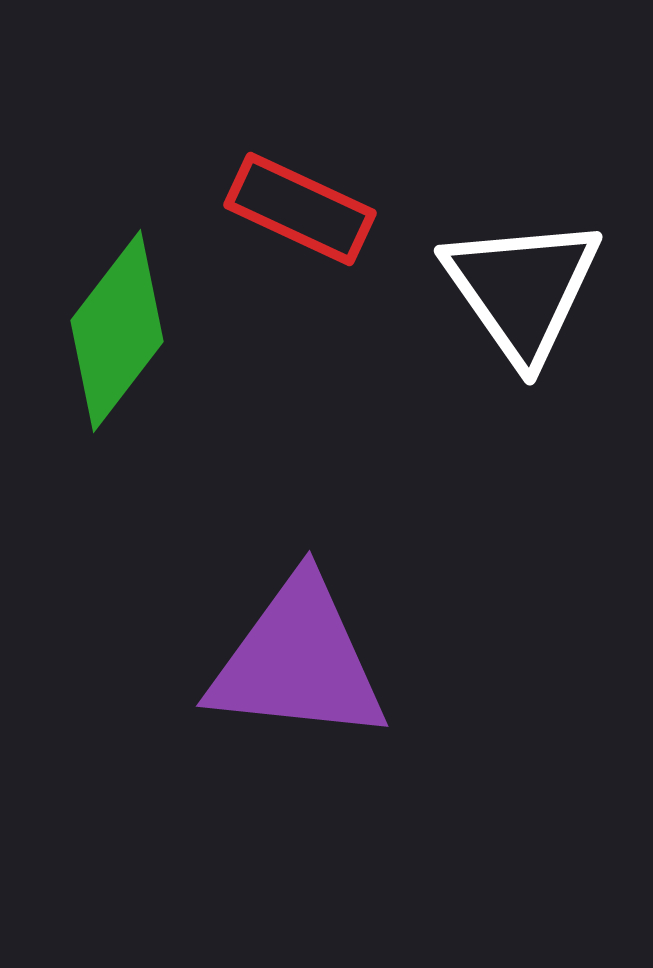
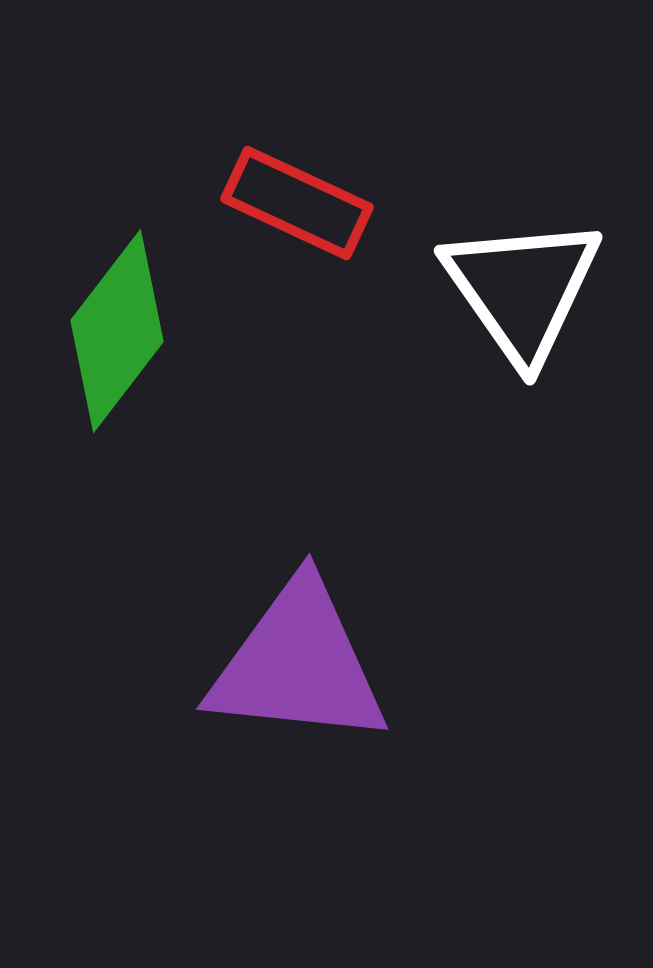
red rectangle: moved 3 px left, 6 px up
purple triangle: moved 3 px down
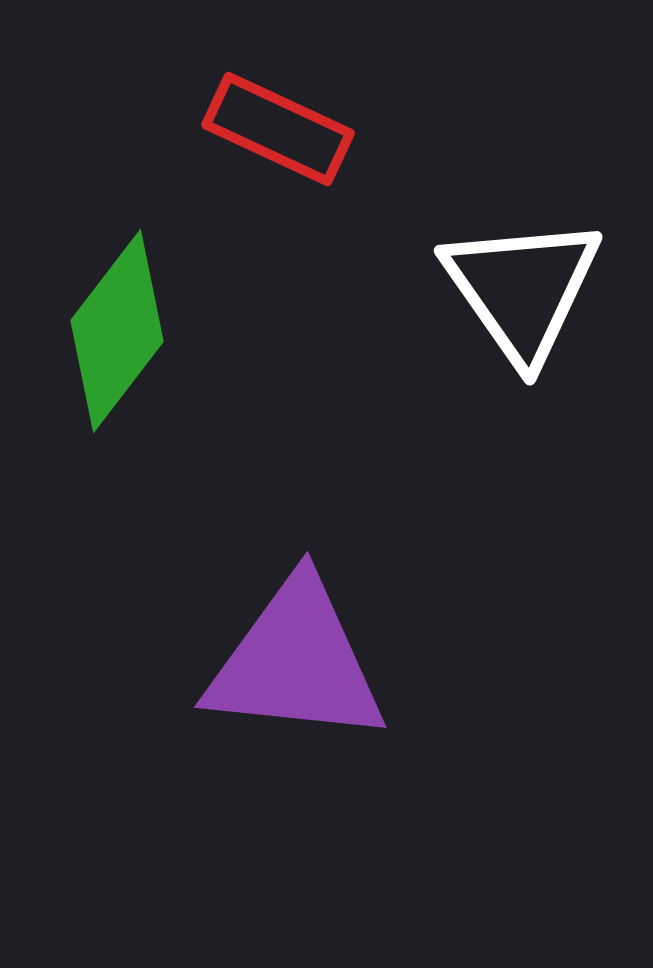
red rectangle: moved 19 px left, 74 px up
purple triangle: moved 2 px left, 2 px up
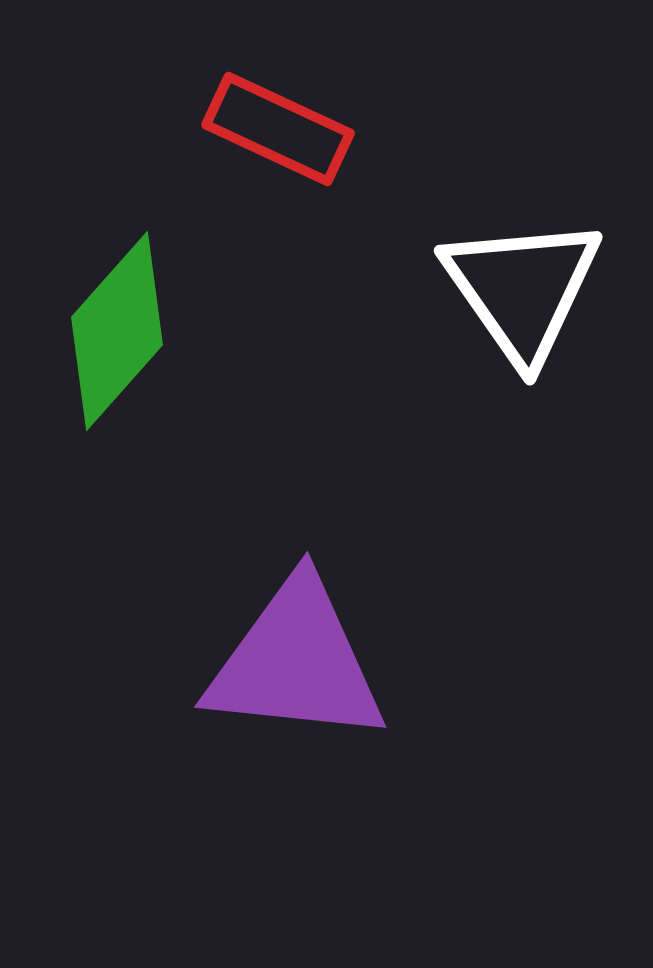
green diamond: rotated 4 degrees clockwise
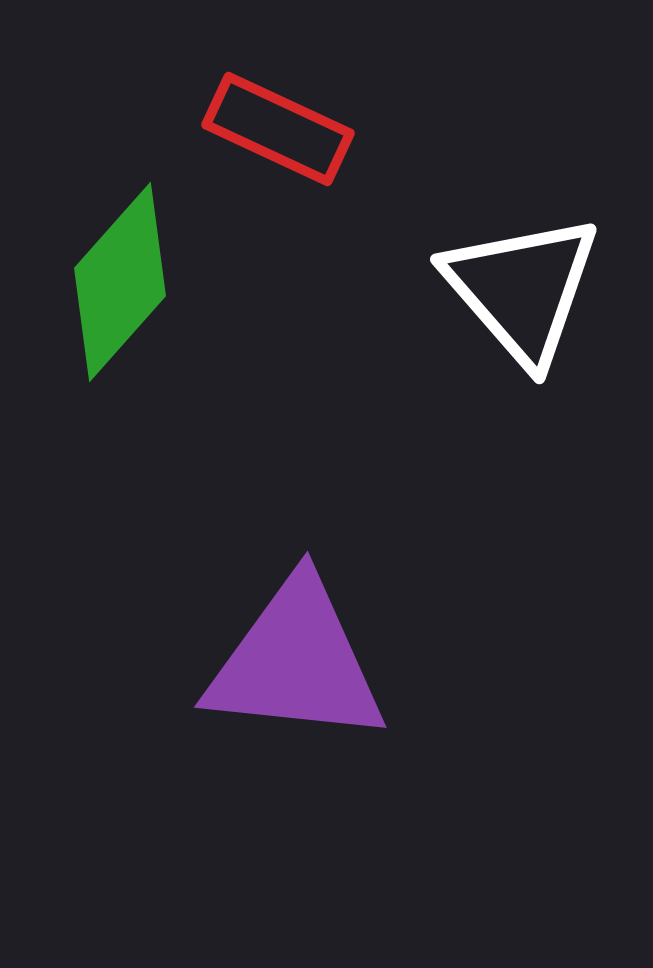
white triangle: rotated 6 degrees counterclockwise
green diamond: moved 3 px right, 49 px up
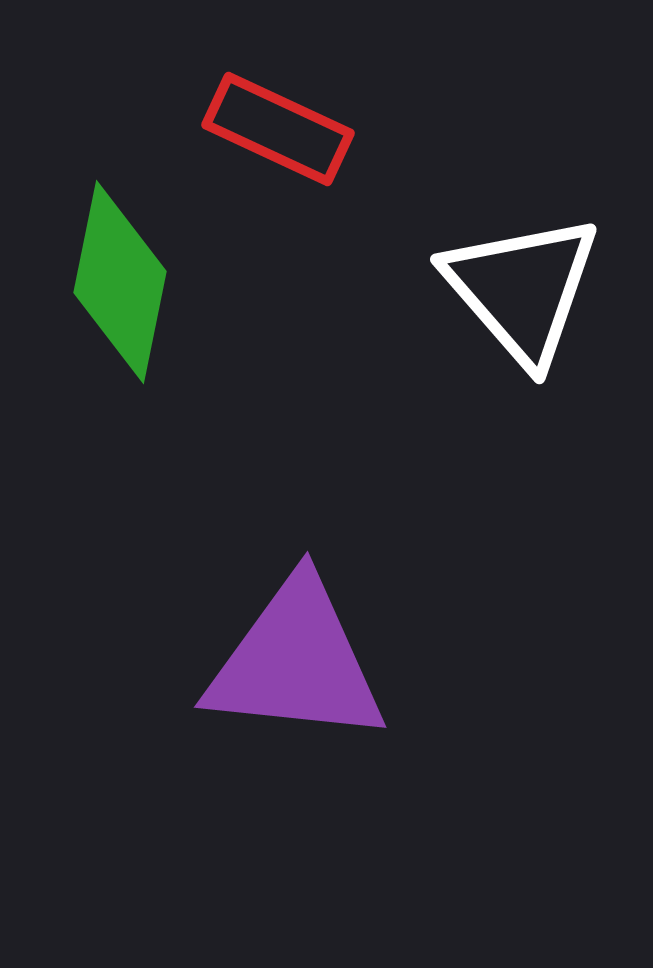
green diamond: rotated 30 degrees counterclockwise
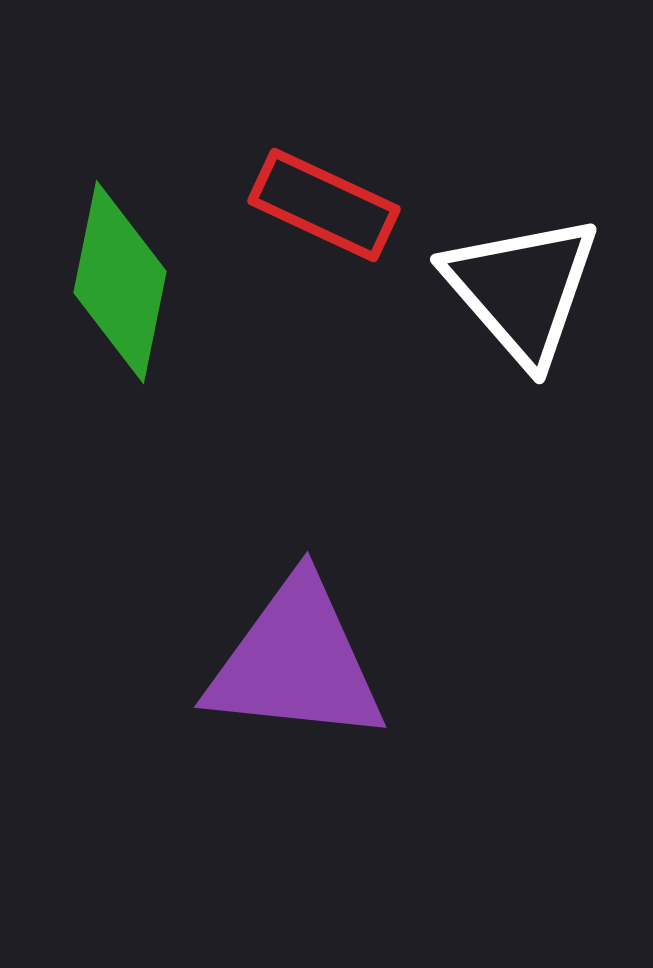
red rectangle: moved 46 px right, 76 px down
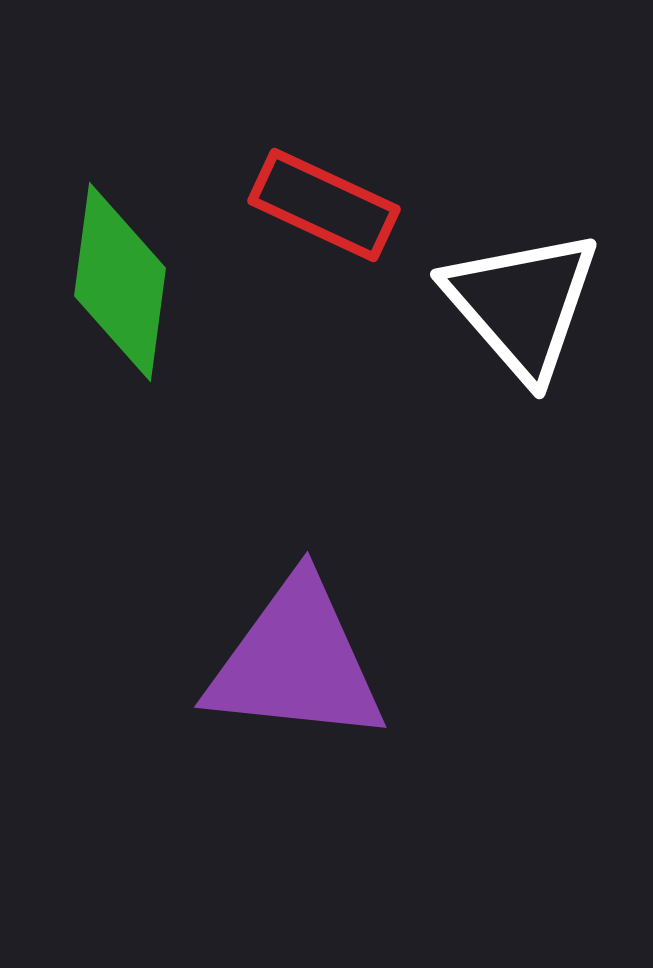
green diamond: rotated 4 degrees counterclockwise
white triangle: moved 15 px down
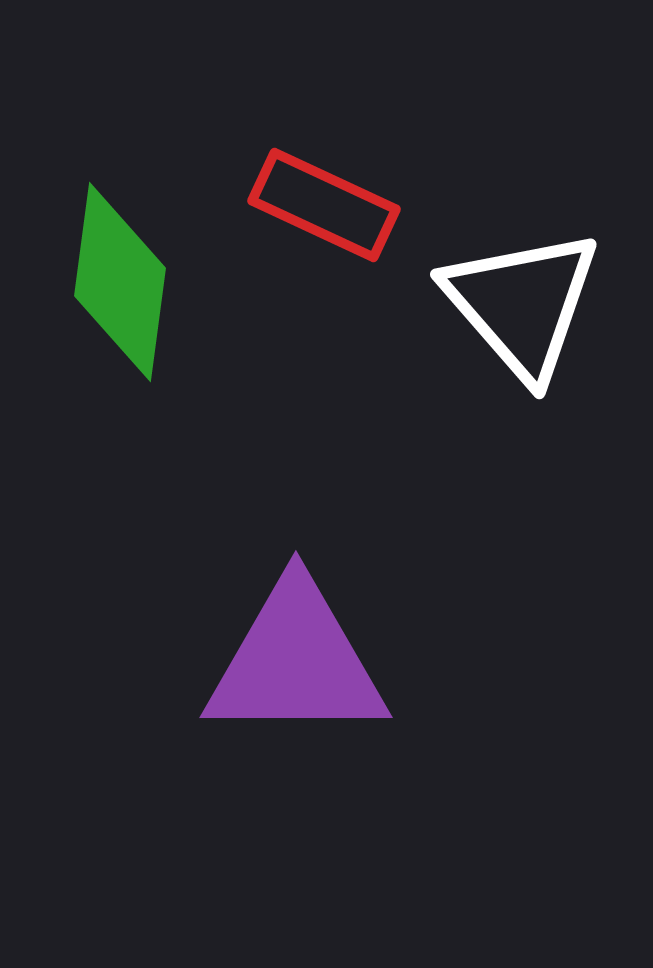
purple triangle: rotated 6 degrees counterclockwise
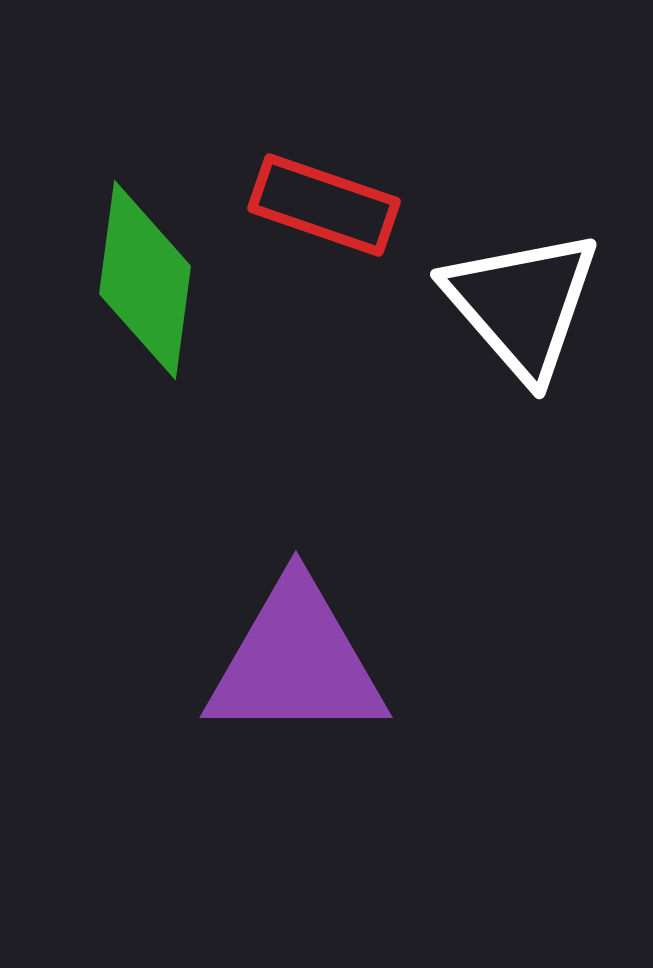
red rectangle: rotated 6 degrees counterclockwise
green diamond: moved 25 px right, 2 px up
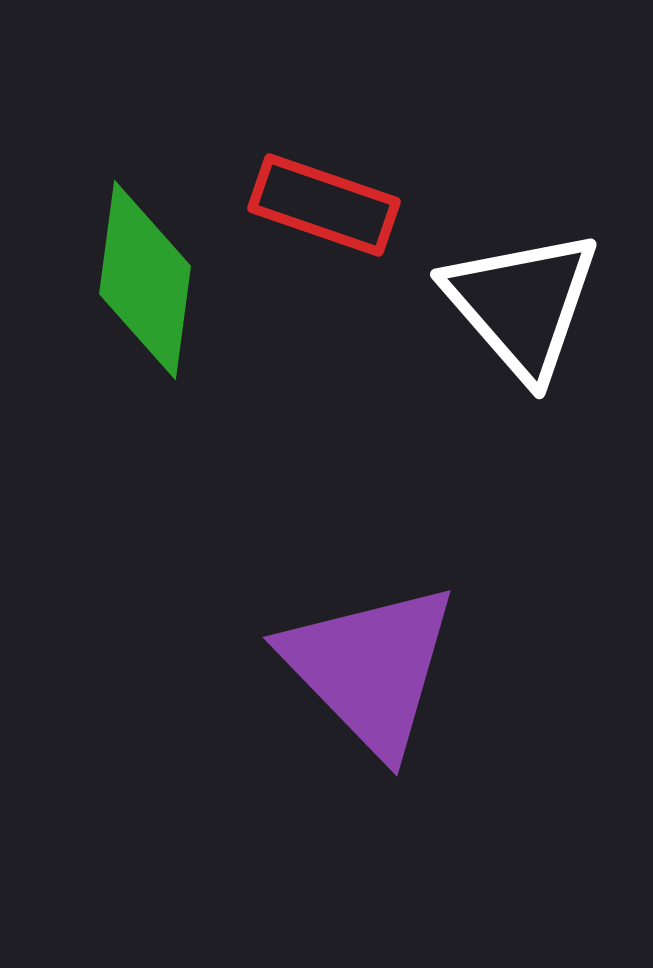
purple triangle: moved 74 px right, 6 px down; rotated 46 degrees clockwise
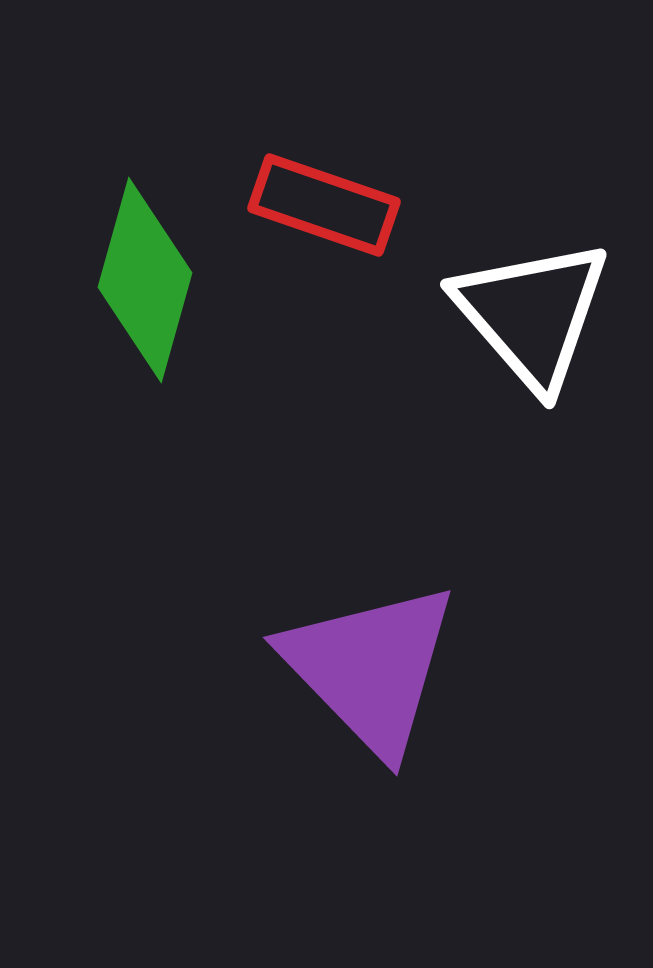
green diamond: rotated 8 degrees clockwise
white triangle: moved 10 px right, 10 px down
